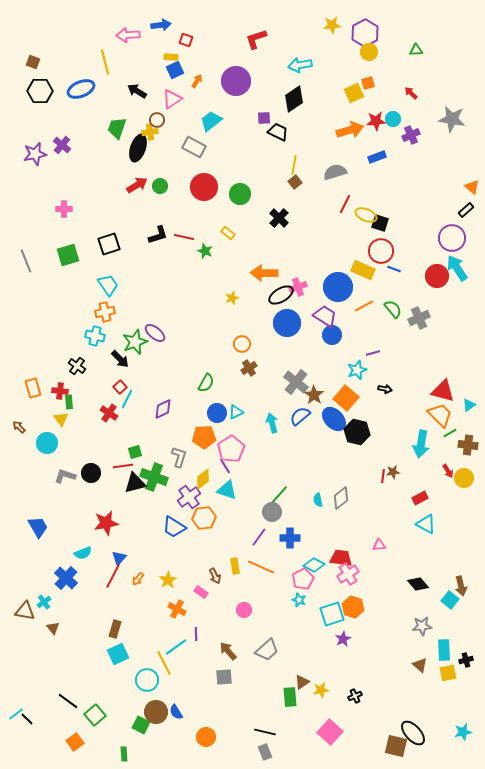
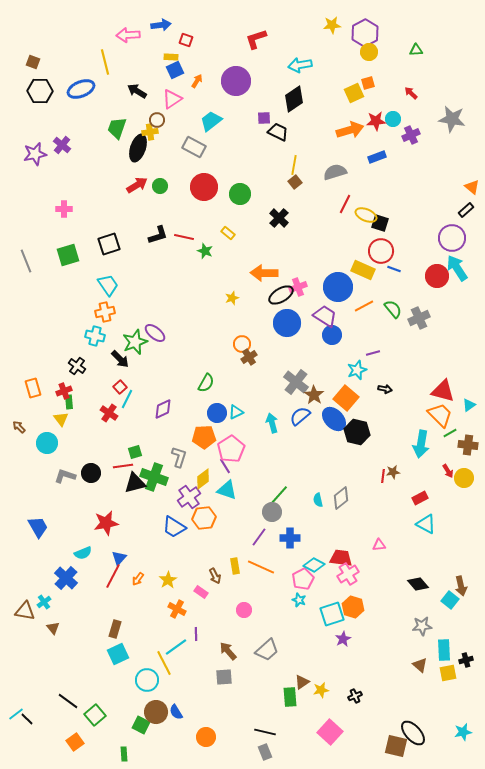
brown cross at (249, 368): moved 11 px up
red cross at (60, 391): moved 4 px right; rotated 28 degrees counterclockwise
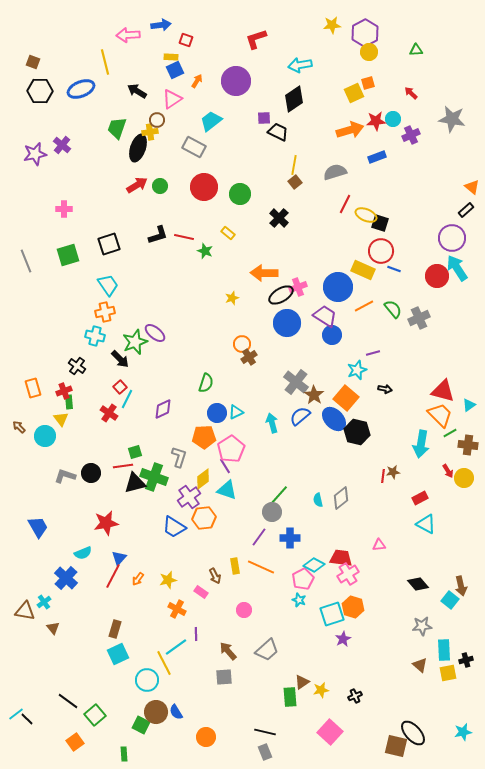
green semicircle at (206, 383): rotated 12 degrees counterclockwise
cyan circle at (47, 443): moved 2 px left, 7 px up
yellow star at (168, 580): rotated 18 degrees clockwise
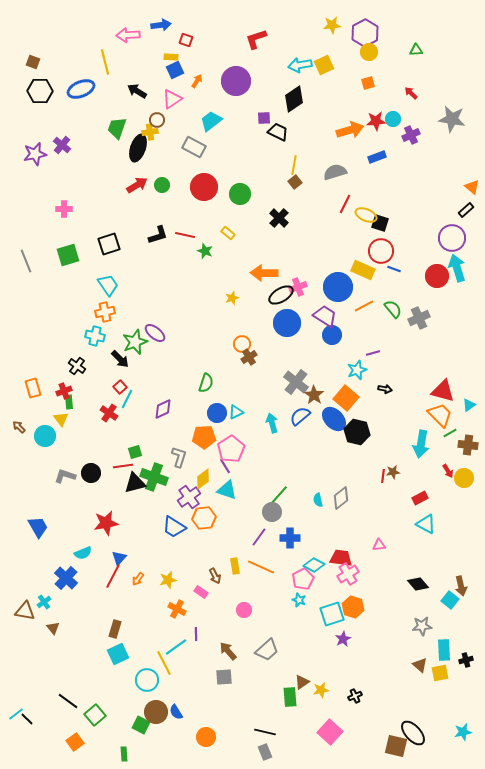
yellow square at (354, 93): moved 30 px left, 28 px up
green circle at (160, 186): moved 2 px right, 1 px up
red line at (184, 237): moved 1 px right, 2 px up
cyan arrow at (457, 268): rotated 16 degrees clockwise
yellow square at (448, 673): moved 8 px left
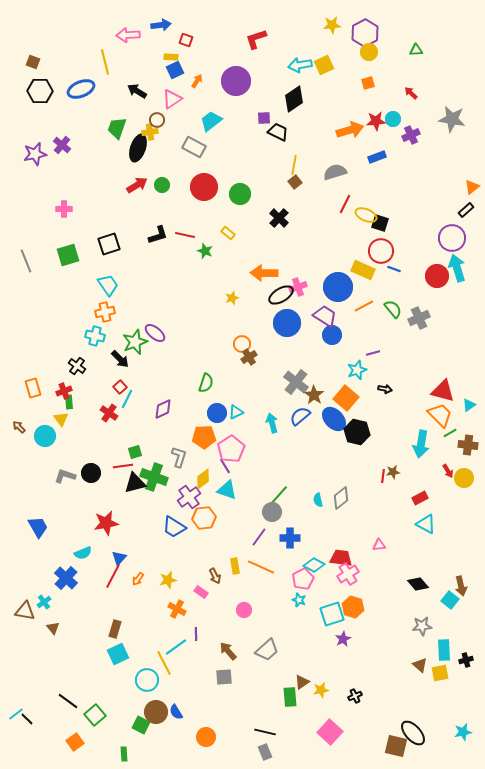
orange triangle at (472, 187): rotated 42 degrees clockwise
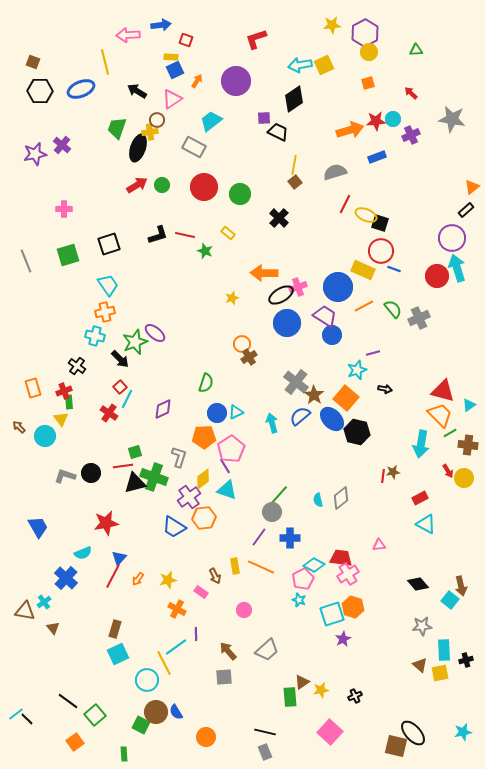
blue ellipse at (334, 419): moved 2 px left
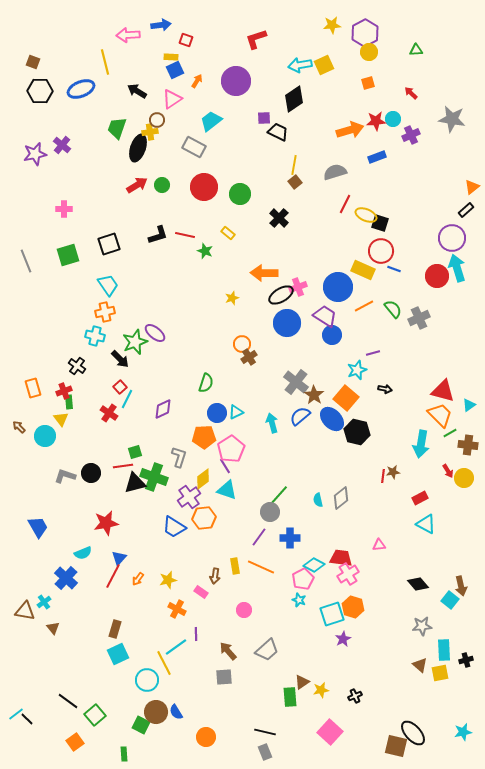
gray circle at (272, 512): moved 2 px left
brown arrow at (215, 576): rotated 35 degrees clockwise
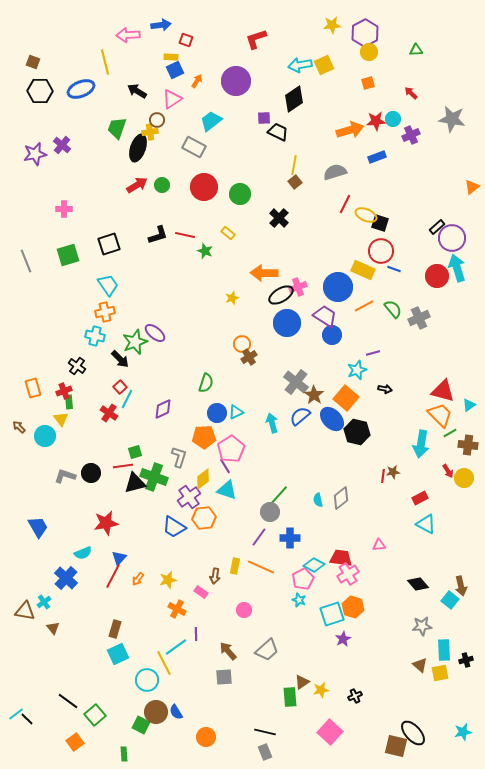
black rectangle at (466, 210): moved 29 px left, 17 px down
yellow rectangle at (235, 566): rotated 21 degrees clockwise
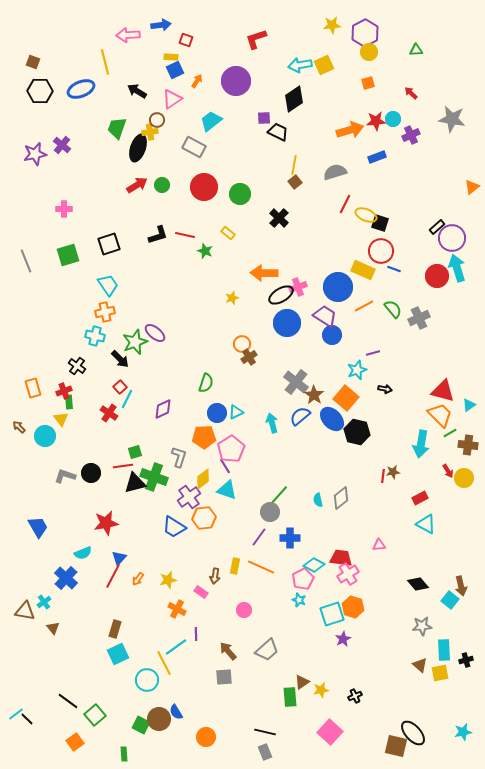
brown circle at (156, 712): moved 3 px right, 7 px down
